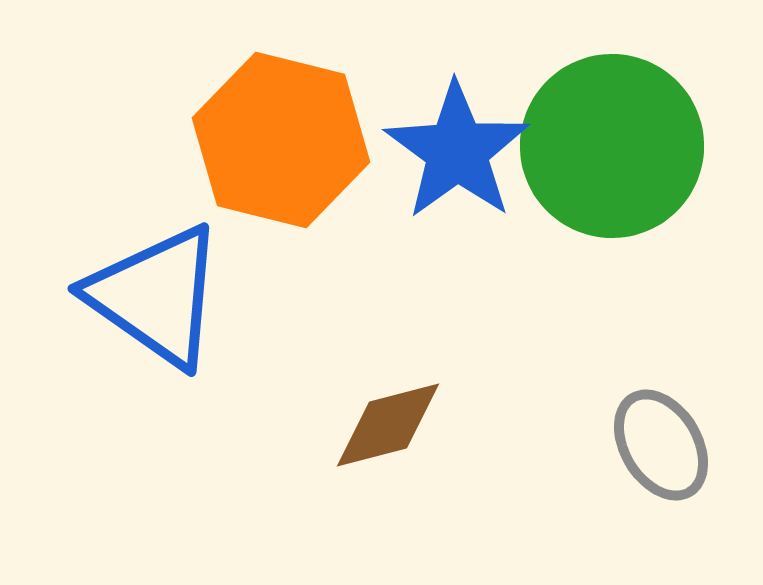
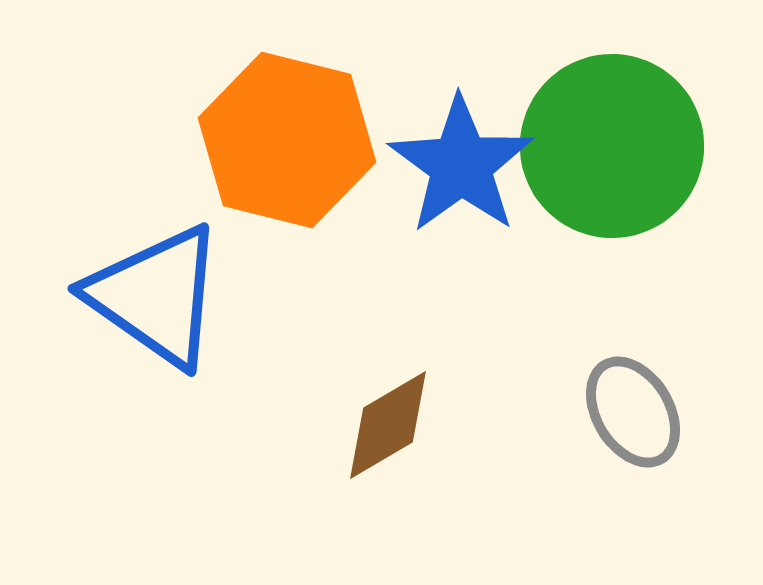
orange hexagon: moved 6 px right
blue star: moved 4 px right, 14 px down
brown diamond: rotated 16 degrees counterclockwise
gray ellipse: moved 28 px left, 33 px up
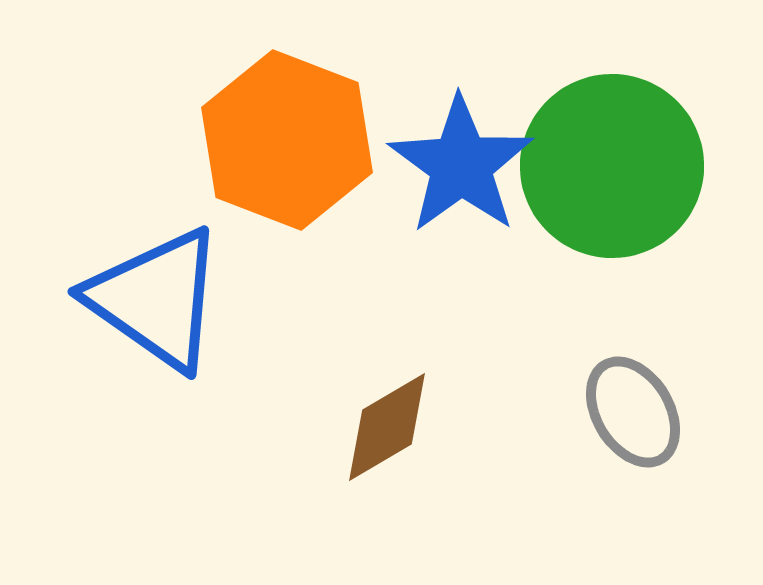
orange hexagon: rotated 7 degrees clockwise
green circle: moved 20 px down
blue triangle: moved 3 px down
brown diamond: moved 1 px left, 2 px down
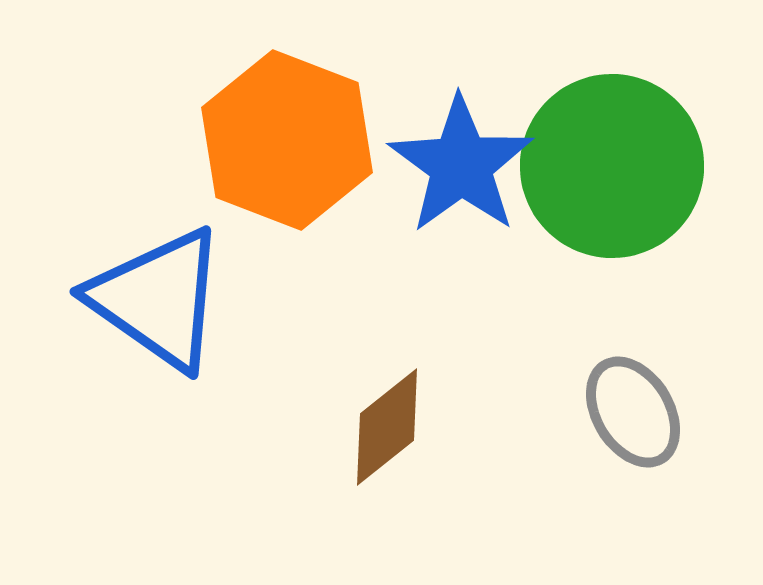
blue triangle: moved 2 px right
brown diamond: rotated 8 degrees counterclockwise
